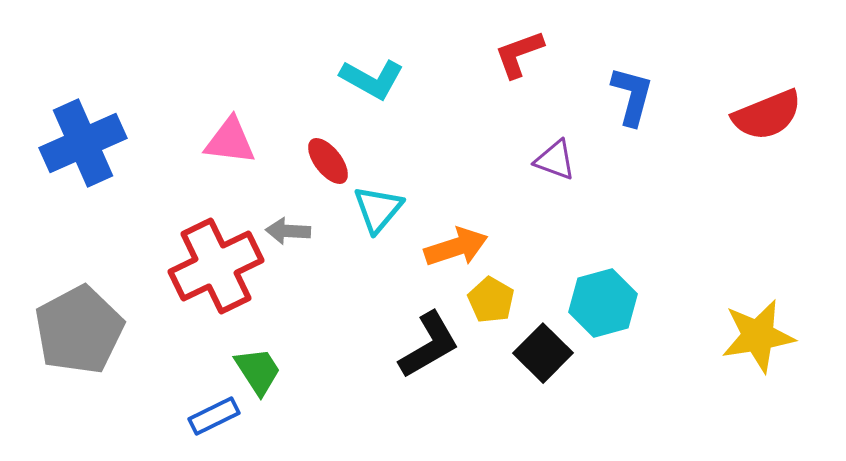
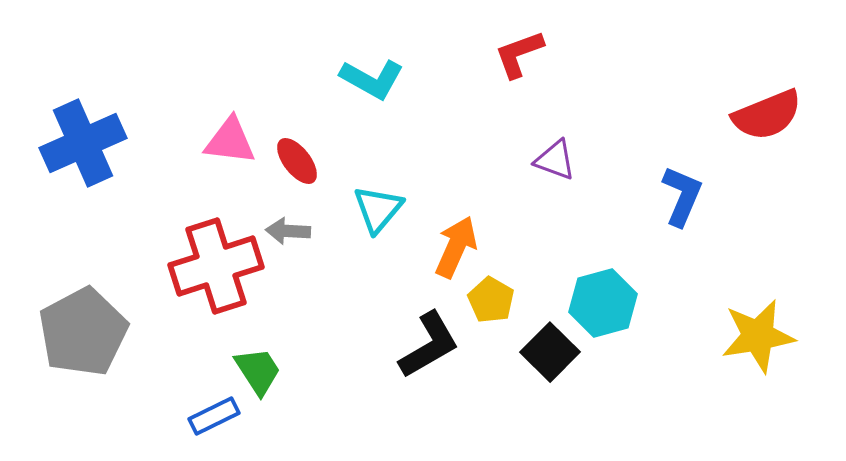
blue L-shape: moved 50 px right, 100 px down; rotated 8 degrees clockwise
red ellipse: moved 31 px left
orange arrow: rotated 48 degrees counterclockwise
red cross: rotated 8 degrees clockwise
gray pentagon: moved 4 px right, 2 px down
black square: moved 7 px right, 1 px up
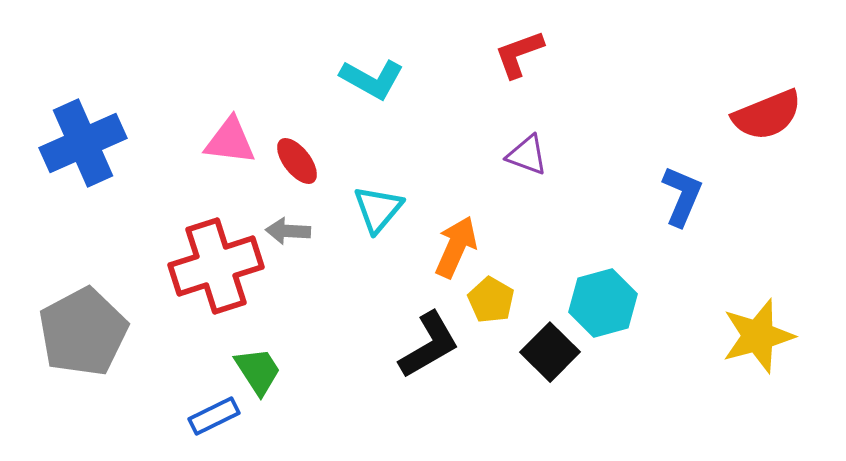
purple triangle: moved 28 px left, 5 px up
yellow star: rotated 6 degrees counterclockwise
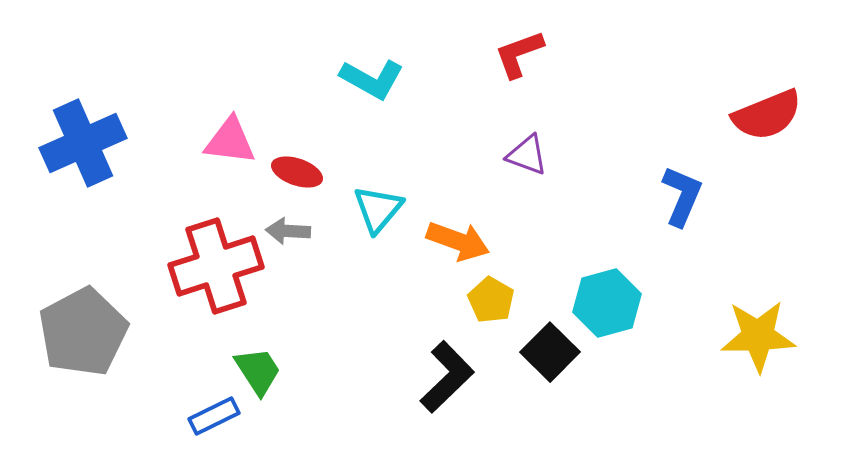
red ellipse: moved 11 px down; rotated 33 degrees counterclockwise
orange arrow: moved 2 px right, 6 px up; rotated 86 degrees clockwise
cyan hexagon: moved 4 px right
yellow star: rotated 14 degrees clockwise
black L-shape: moved 18 px right, 32 px down; rotated 14 degrees counterclockwise
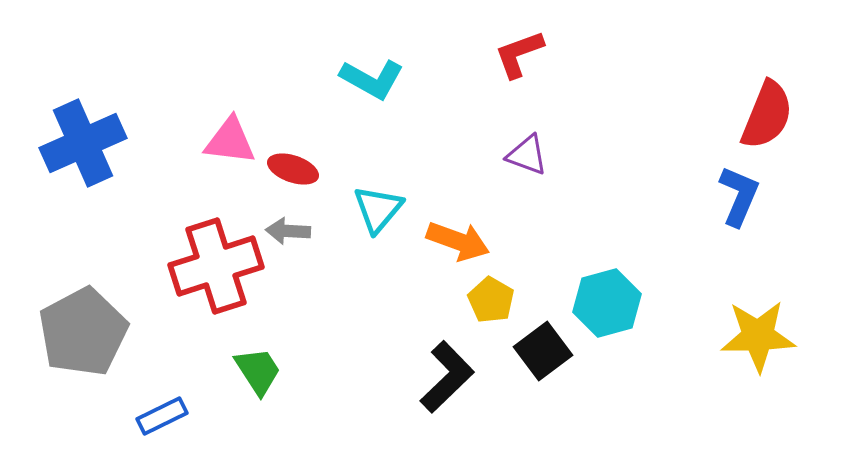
red semicircle: rotated 46 degrees counterclockwise
red ellipse: moved 4 px left, 3 px up
blue L-shape: moved 57 px right
black square: moved 7 px left, 1 px up; rotated 8 degrees clockwise
blue rectangle: moved 52 px left
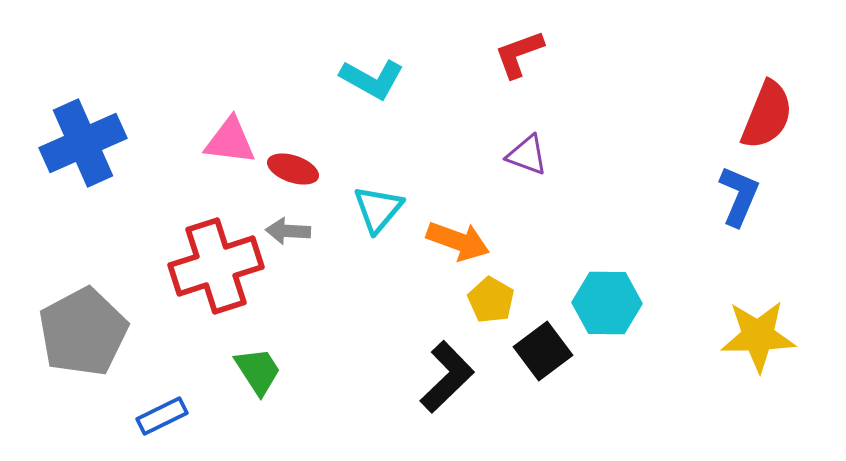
cyan hexagon: rotated 16 degrees clockwise
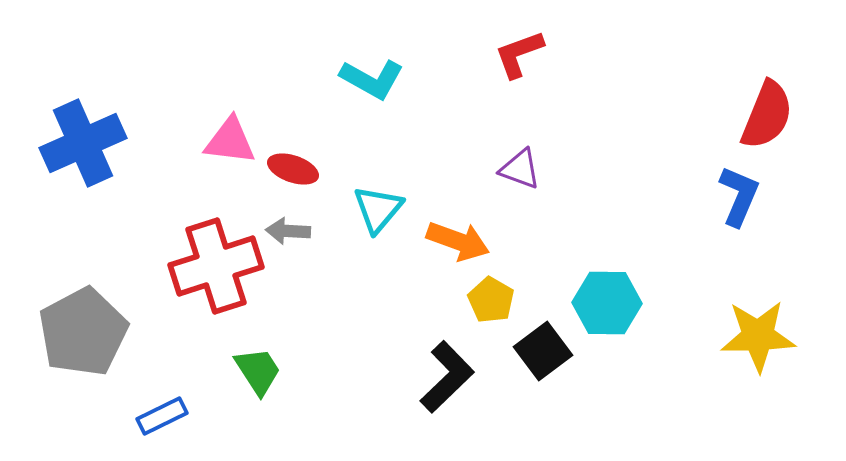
purple triangle: moved 7 px left, 14 px down
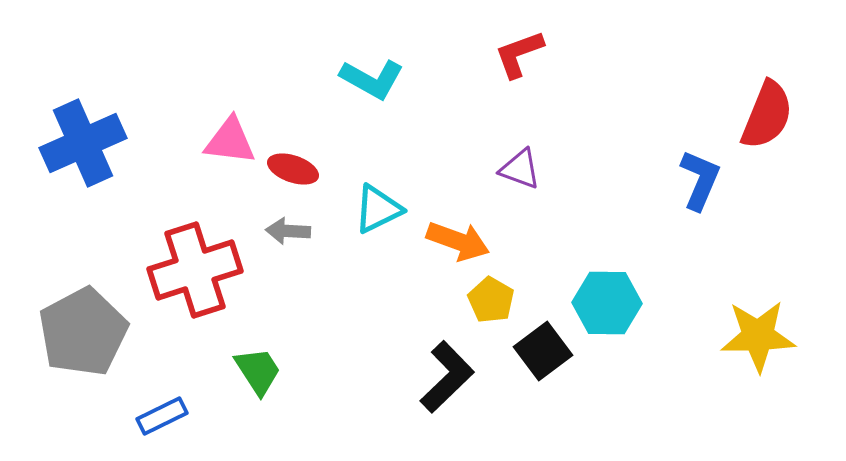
blue L-shape: moved 39 px left, 16 px up
cyan triangle: rotated 24 degrees clockwise
red cross: moved 21 px left, 4 px down
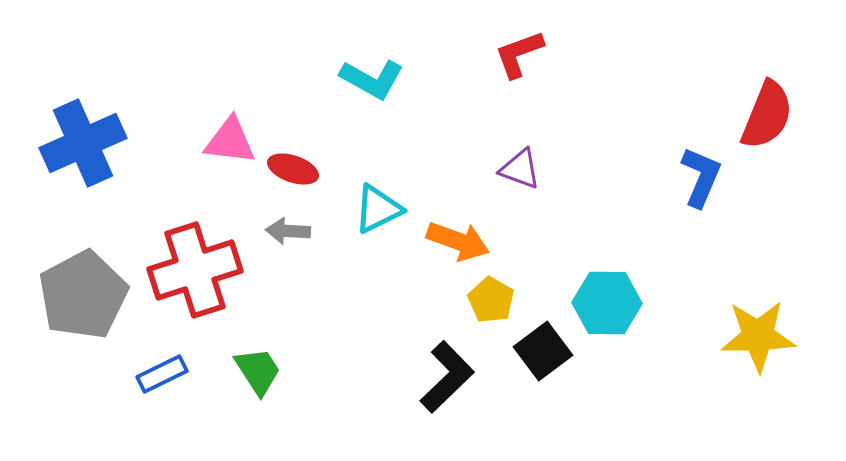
blue L-shape: moved 1 px right, 3 px up
gray pentagon: moved 37 px up
blue rectangle: moved 42 px up
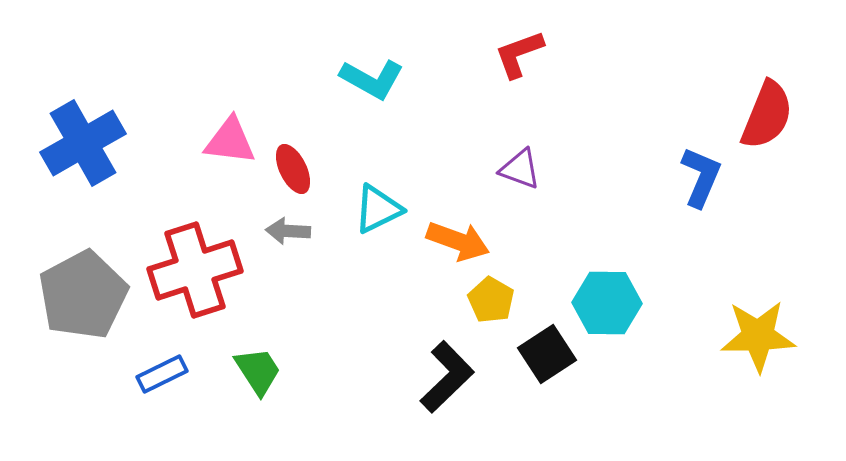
blue cross: rotated 6 degrees counterclockwise
red ellipse: rotated 45 degrees clockwise
black square: moved 4 px right, 3 px down; rotated 4 degrees clockwise
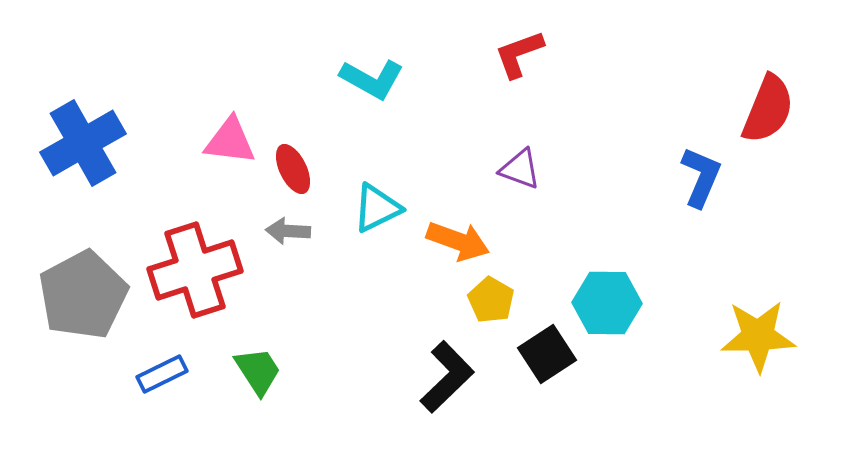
red semicircle: moved 1 px right, 6 px up
cyan triangle: moved 1 px left, 1 px up
